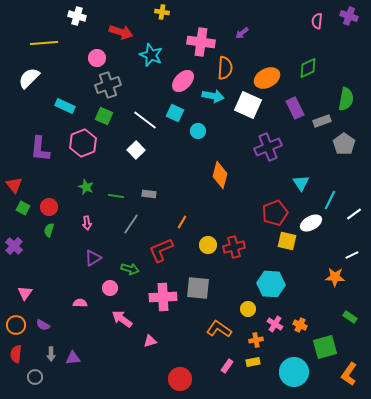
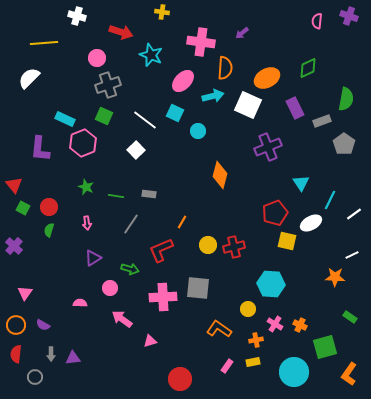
cyan arrow at (213, 96): rotated 25 degrees counterclockwise
cyan rectangle at (65, 106): moved 13 px down
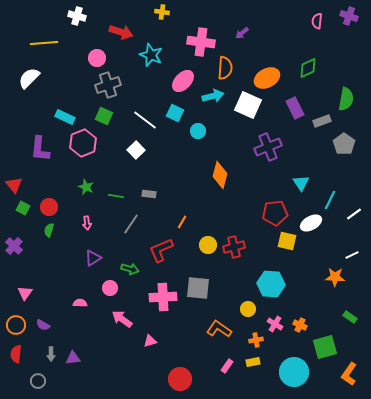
cyan rectangle at (65, 119): moved 2 px up
red pentagon at (275, 213): rotated 15 degrees clockwise
gray circle at (35, 377): moved 3 px right, 4 px down
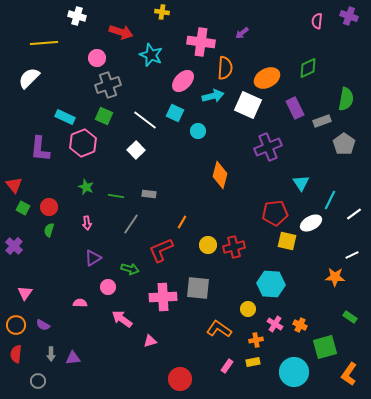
pink circle at (110, 288): moved 2 px left, 1 px up
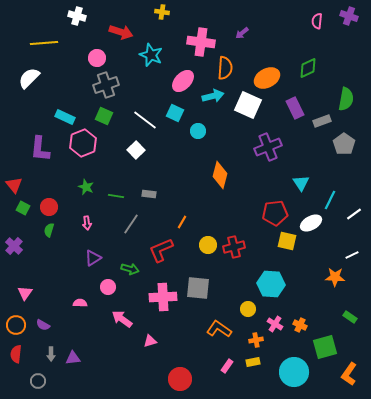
gray cross at (108, 85): moved 2 px left
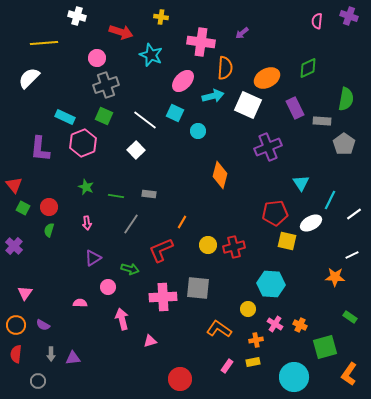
yellow cross at (162, 12): moved 1 px left, 5 px down
gray rectangle at (322, 121): rotated 24 degrees clockwise
pink arrow at (122, 319): rotated 40 degrees clockwise
cyan circle at (294, 372): moved 5 px down
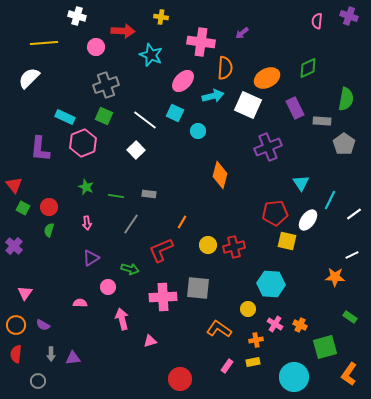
red arrow at (121, 32): moved 2 px right, 1 px up; rotated 15 degrees counterclockwise
pink circle at (97, 58): moved 1 px left, 11 px up
white ellipse at (311, 223): moved 3 px left, 3 px up; rotated 25 degrees counterclockwise
purple triangle at (93, 258): moved 2 px left
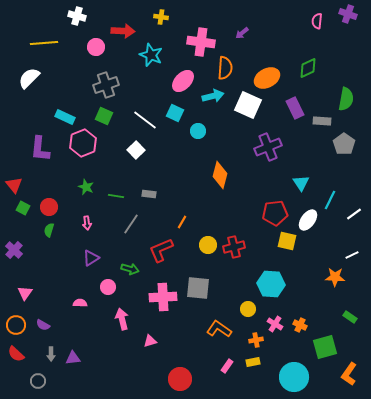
purple cross at (349, 16): moved 1 px left, 2 px up
purple cross at (14, 246): moved 4 px down
red semicircle at (16, 354): rotated 54 degrees counterclockwise
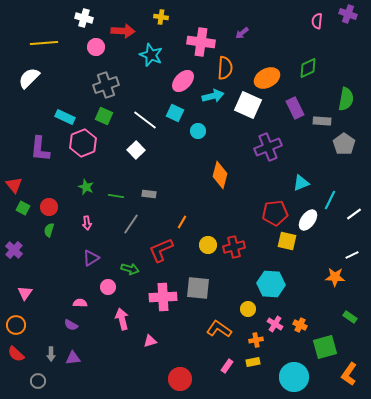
white cross at (77, 16): moved 7 px right, 2 px down
cyan triangle at (301, 183): rotated 42 degrees clockwise
purple semicircle at (43, 325): moved 28 px right
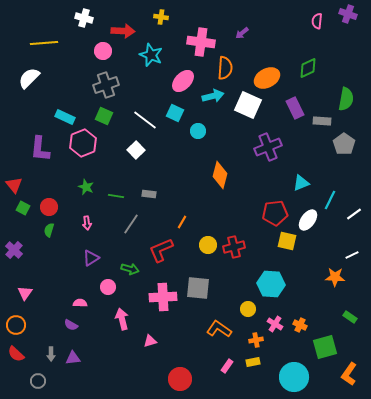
pink circle at (96, 47): moved 7 px right, 4 px down
